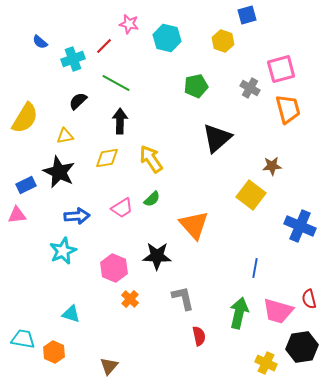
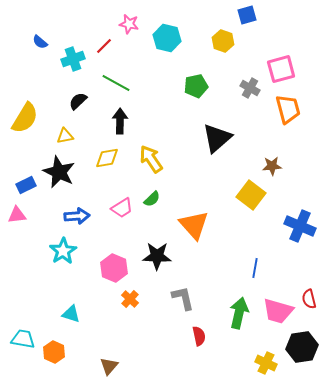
cyan star at (63, 251): rotated 8 degrees counterclockwise
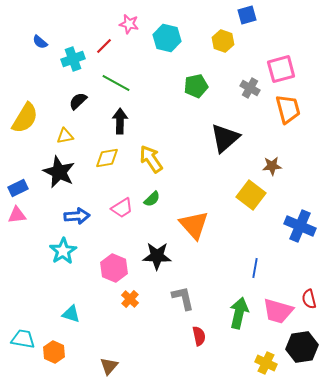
black triangle at (217, 138): moved 8 px right
blue rectangle at (26, 185): moved 8 px left, 3 px down
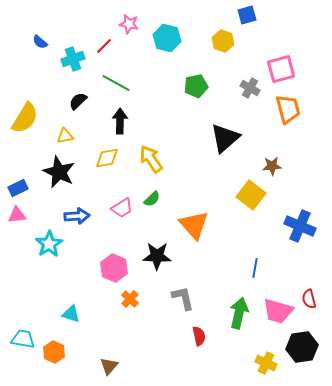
cyan star at (63, 251): moved 14 px left, 7 px up
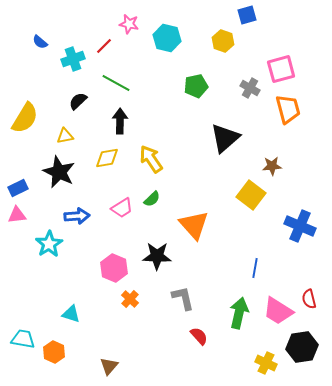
pink trapezoid at (278, 311): rotated 16 degrees clockwise
red semicircle at (199, 336): rotated 30 degrees counterclockwise
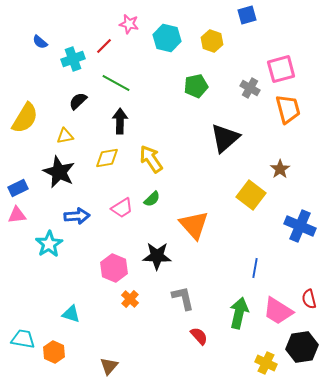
yellow hexagon at (223, 41): moved 11 px left
brown star at (272, 166): moved 8 px right, 3 px down; rotated 30 degrees counterclockwise
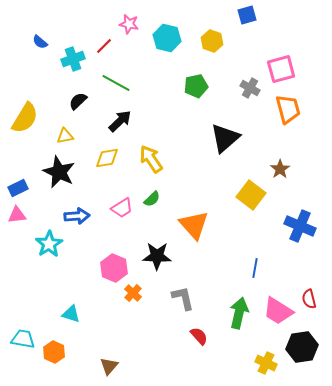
black arrow at (120, 121): rotated 45 degrees clockwise
orange cross at (130, 299): moved 3 px right, 6 px up
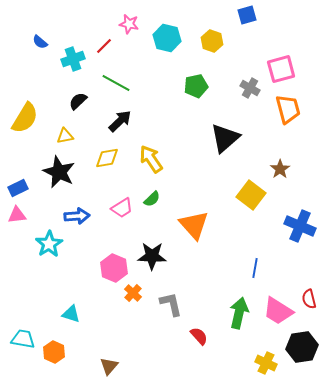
black star at (157, 256): moved 5 px left
gray L-shape at (183, 298): moved 12 px left, 6 px down
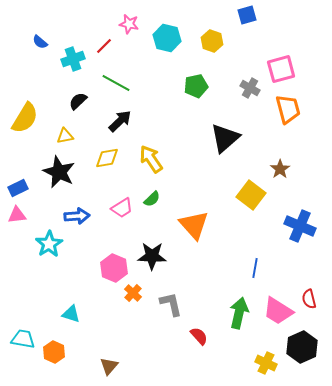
black hexagon at (302, 347): rotated 16 degrees counterclockwise
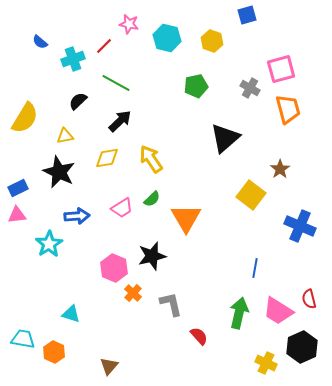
orange triangle at (194, 225): moved 8 px left, 7 px up; rotated 12 degrees clockwise
black star at (152, 256): rotated 16 degrees counterclockwise
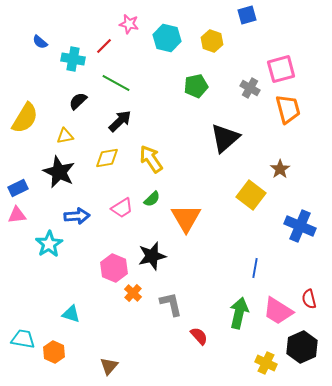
cyan cross at (73, 59): rotated 30 degrees clockwise
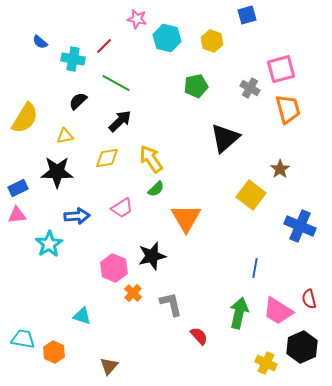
pink star at (129, 24): moved 8 px right, 5 px up
black star at (59, 172): moved 2 px left; rotated 24 degrees counterclockwise
green semicircle at (152, 199): moved 4 px right, 10 px up
cyan triangle at (71, 314): moved 11 px right, 2 px down
